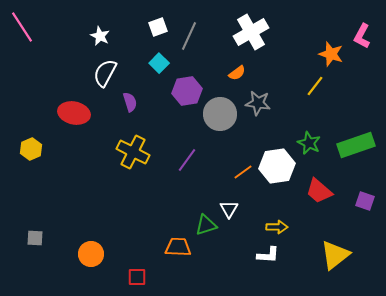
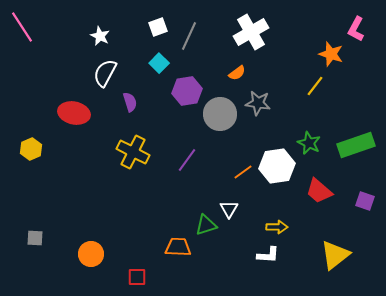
pink L-shape: moved 6 px left, 7 px up
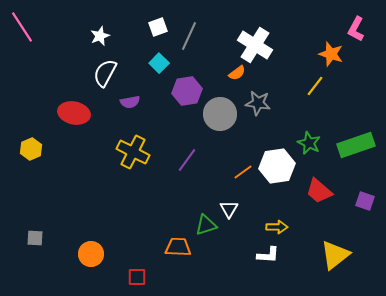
white cross: moved 4 px right, 13 px down; rotated 28 degrees counterclockwise
white star: rotated 24 degrees clockwise
purple semicircle: rotated 96 degrees clockwise
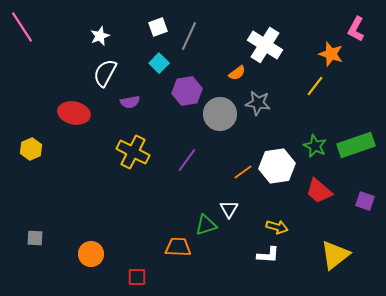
white cross: moved 10 px right
green star: moved 6 px right, 3 px down
yellow arrow: rotated 15 degrees clockwise
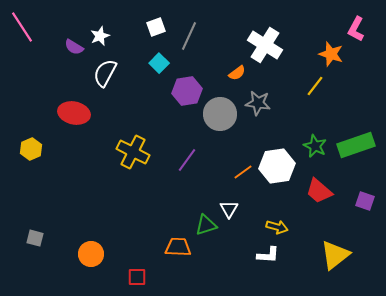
white square: moved 2 px left
purple semicircle: moved 56 px left, 55 px up; rotated 42 degrees clockwise
gray square: rotated 12 degrees clockwise
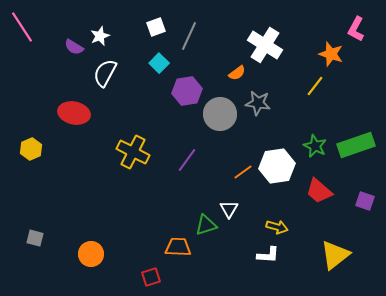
red square: moved 14 px right; rotated 18 degrees counterclockwise
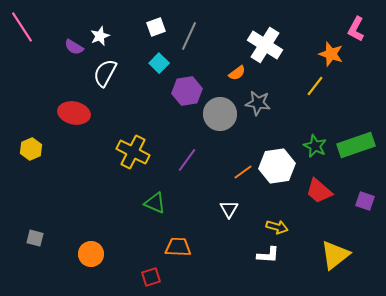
green triangle: moved 51 px left, 22 px up; rotated 40 degrees clockwise
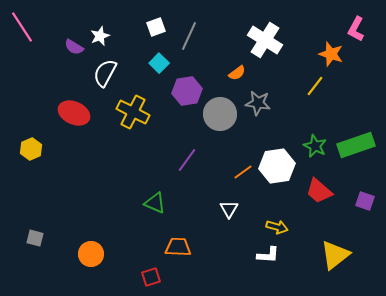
white cross: moved 5 px up
red ellipse: rotated 12 degrees clockwise
yellow cross: moved 40 px up
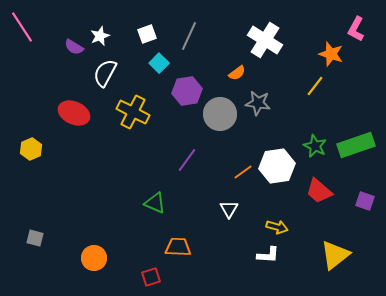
white square: moved 9 px left, 7 px down
orange circle: moved 3 px right, 4 px down
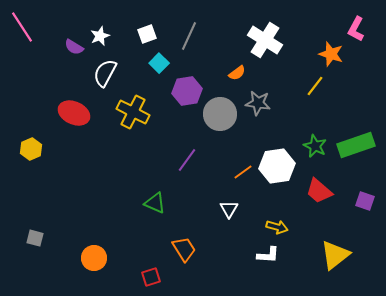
orange trapezoid: moved 6 px right, 2 px down; rotated 56 degrees clockwise
